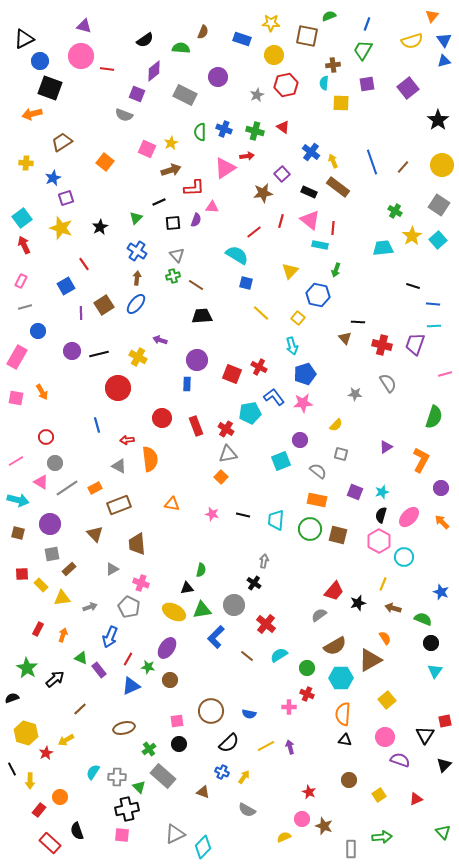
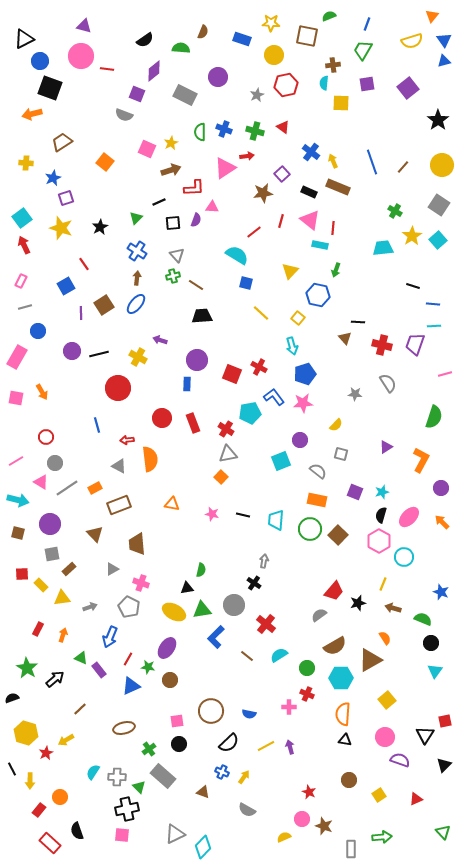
brown rectangle at (338, 187): rotated 15 degrees counterclockwise
red rectangle at (196, 426): moved 3 px left, 3 px up
brown square at (338, 535): rotated 30 degrees clockwise
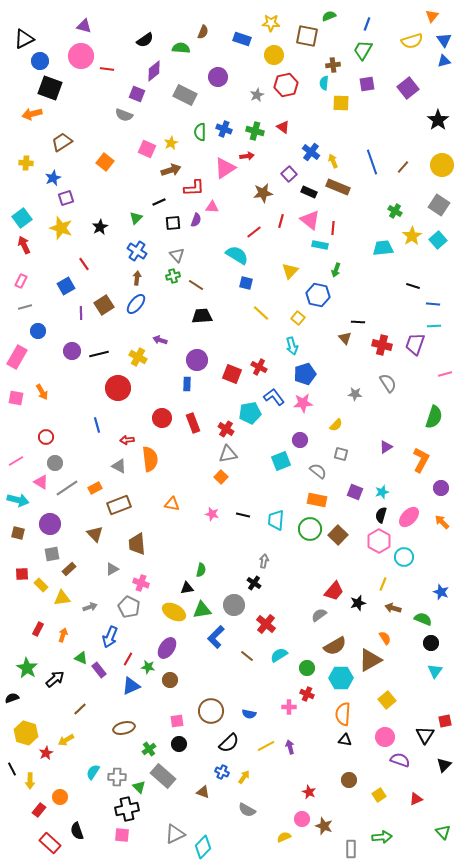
purple square at (282, 174): moved 7 px right
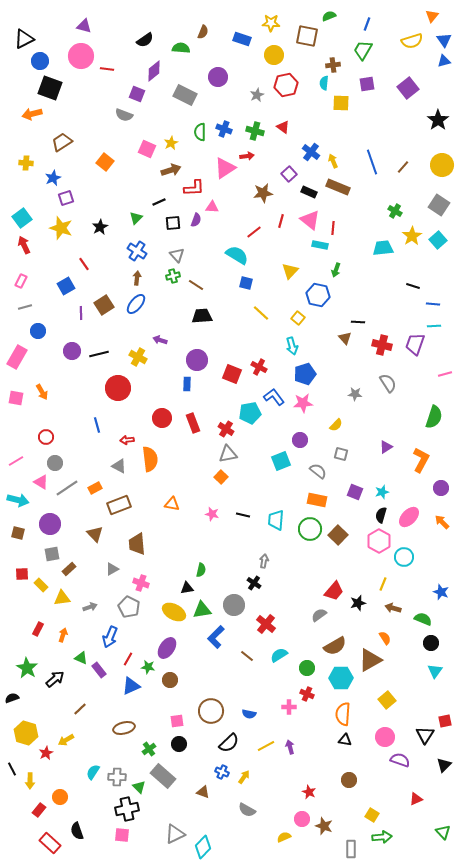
yellow square at (379, 795): moved 7 px left, 20 px down; rotated 24 degrees counterclockwise
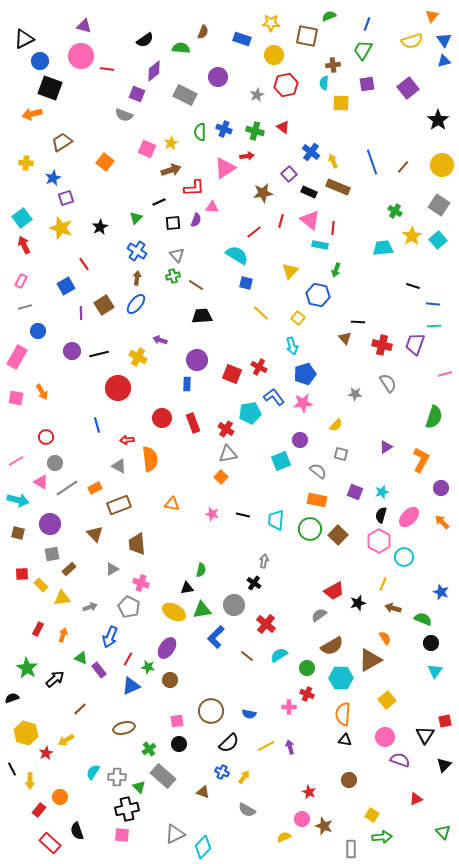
red trapezoid at (334, 591): rotated 20 degrees clockwise
brown semicircle at (335, 646): moved 3 px left
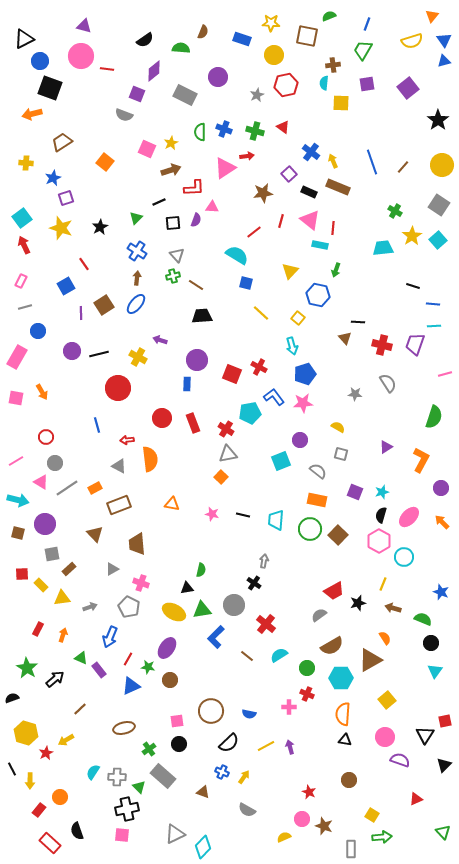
yellow semicircle at (336, 425): moved 2 px right, 2 px down; rotated 104 degrees counterclockwise
purple circle at (50, 524): moved 5 px left
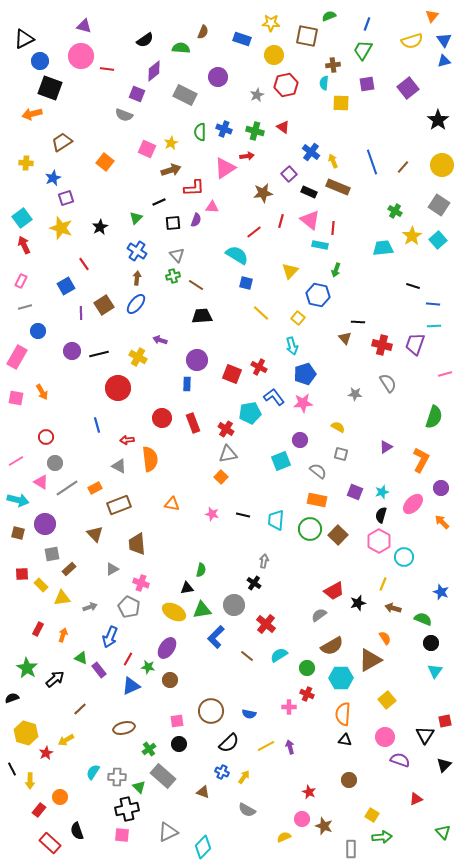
pink ellipse at (409, 517): moved 4 px right, 13 px up
gray triangle at (175, 834): moved 7 px left, 2 px up
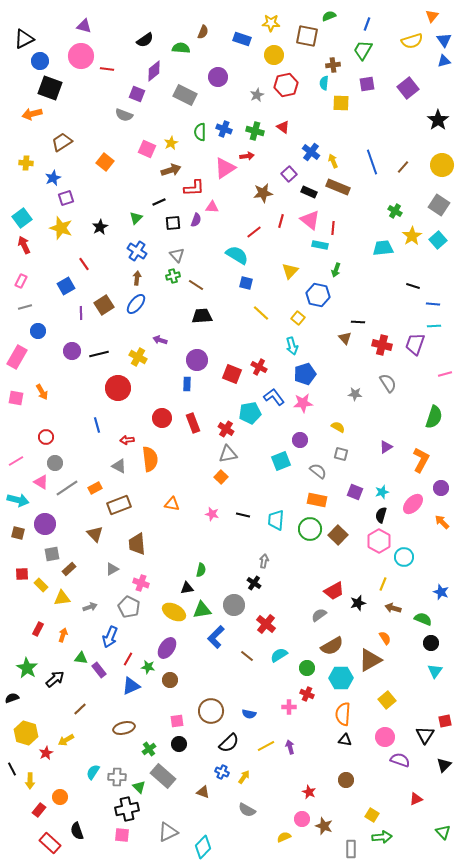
green triangle at (81, 658): rotated 16 degrees counterclockwise
brown circle at (349, 780): moved 3 px left
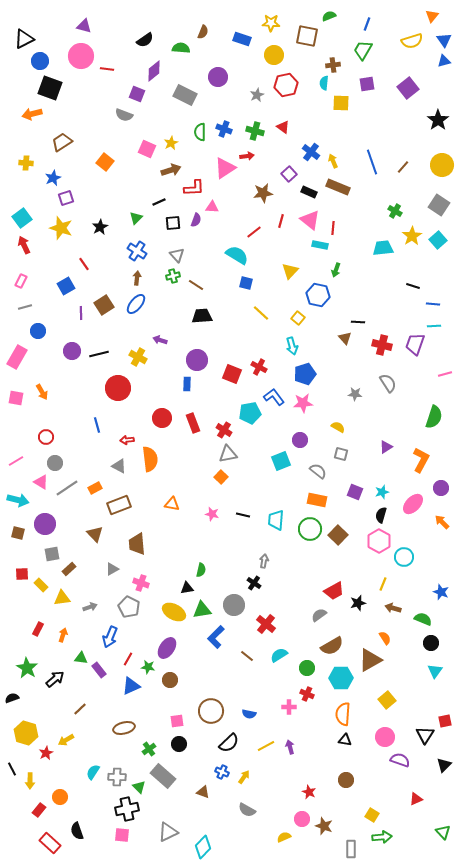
red cross at (226, 429): moved 2 px left, 1 px down
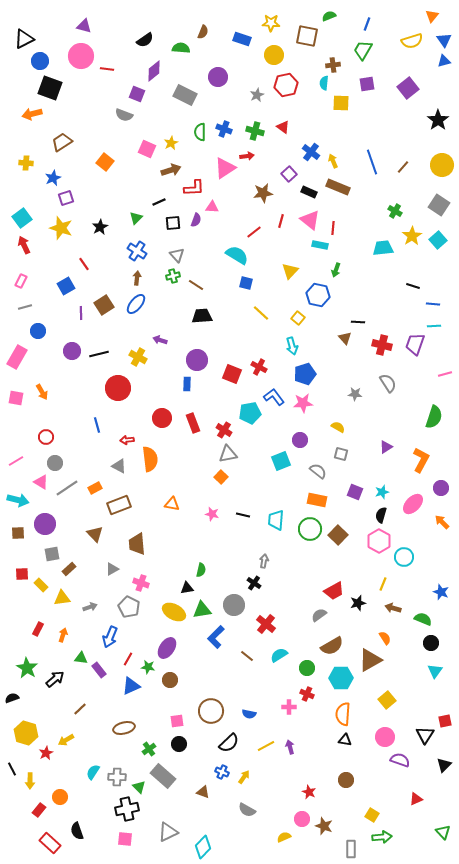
brown square at (18, 533): rotated 16 degrees counterclockwise
pink square at (122, 835): moved 3 px right, 4 px down
